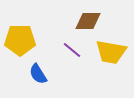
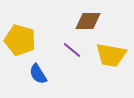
yellow pentagon: rotated 16 degrees clockwise
yellow trapezoid: moved 3 px down
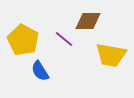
yellow pentagon: moved 3 px right; rotated 12 degrees clockwise
purple line: moved 8 px left, 11 px up
blue semicircle: moved 2 px right, 3 px up
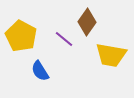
brown diamond: moved 1 px left, 1 px down; rotated 56 degrees counterclockwise
yellow pentagon: moved 2 px left, 4 px up
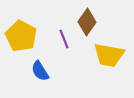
purple line: rotated 30 degrees clockwise
yellow trapezoid: moved 2 px left
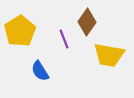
yellow pentagon: moved 1 px left, 5 px up; rotated 12 degrees clockwise
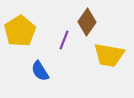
purple line: moved 1 px down; rotated 42 degrees clockwise
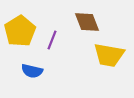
brown diamond: rotated 56 degrees counterclockwise
purple line: moved 12 px left
blue semicircle: moved 8 px left; rotated 45 degrees counterclockwise
